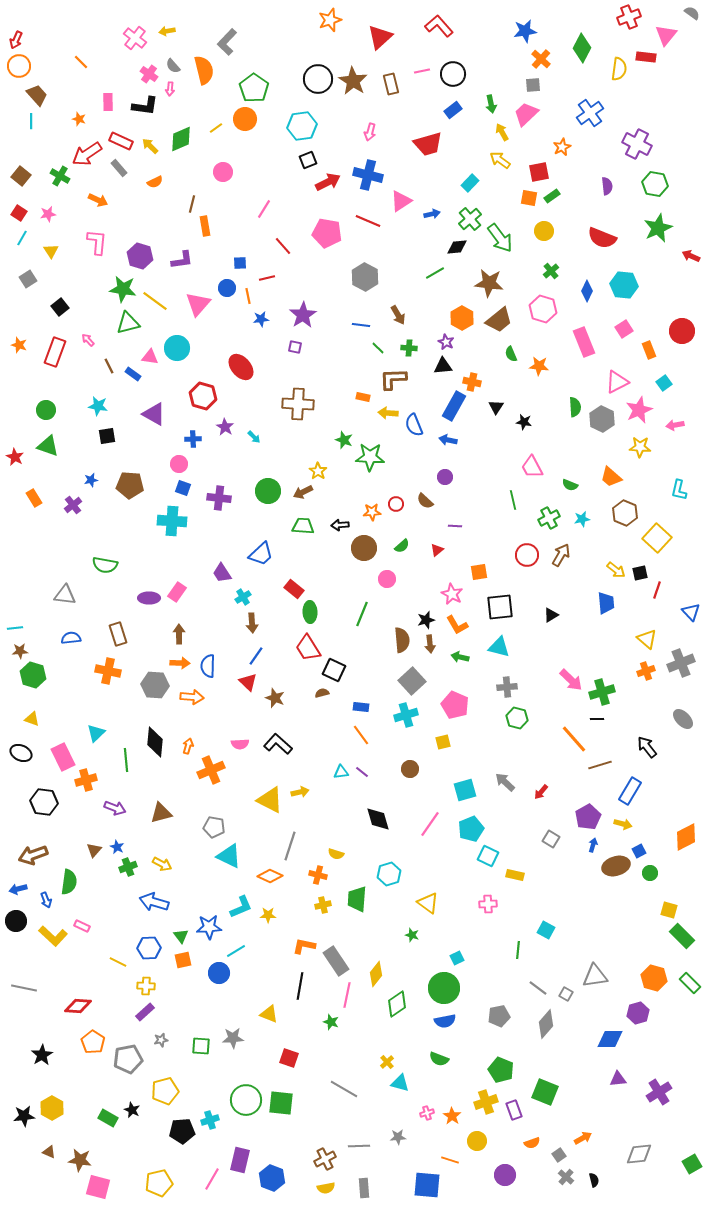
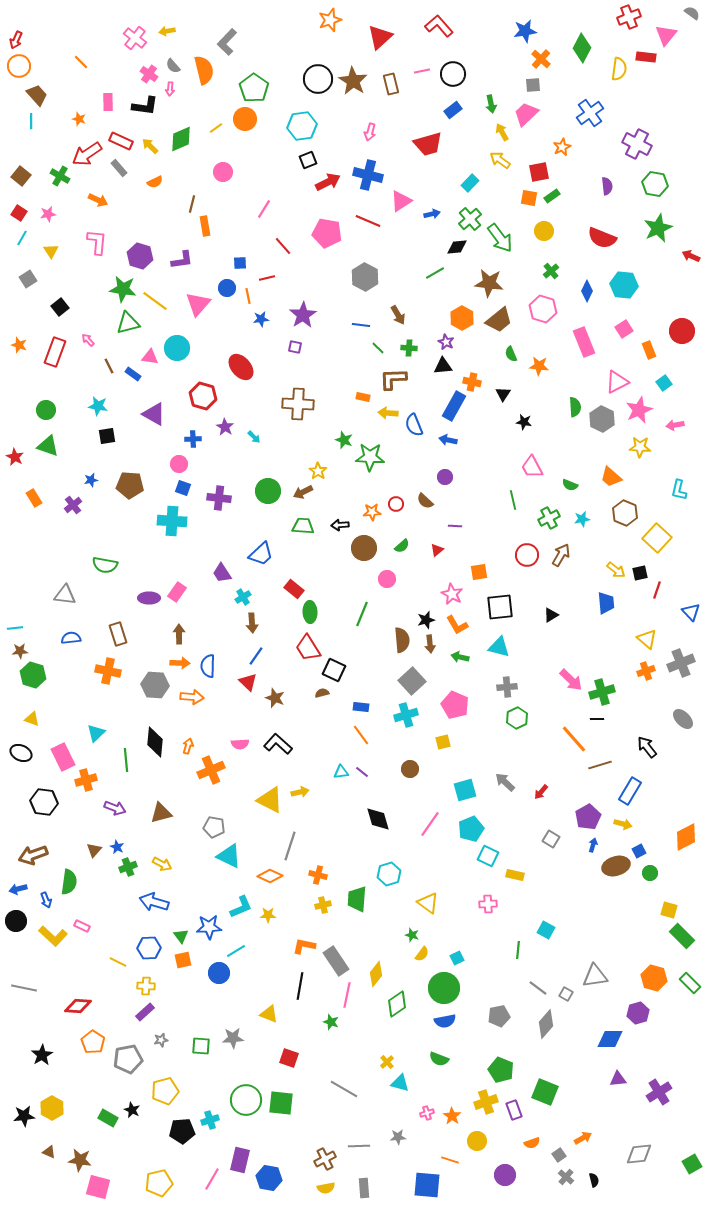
black triangle at (496, 407): moved 7 px right, 13 px up
green hexagon at (517, 718): rotated 20 degrees clockwise
yellow semicircle at (336, 854): moved 86 px right, 100 px down; rotated 70 degrees counterclockwise
blue hexagon at (272, 1178): moved 3 px left; rotated 10 degrees counterclockwise
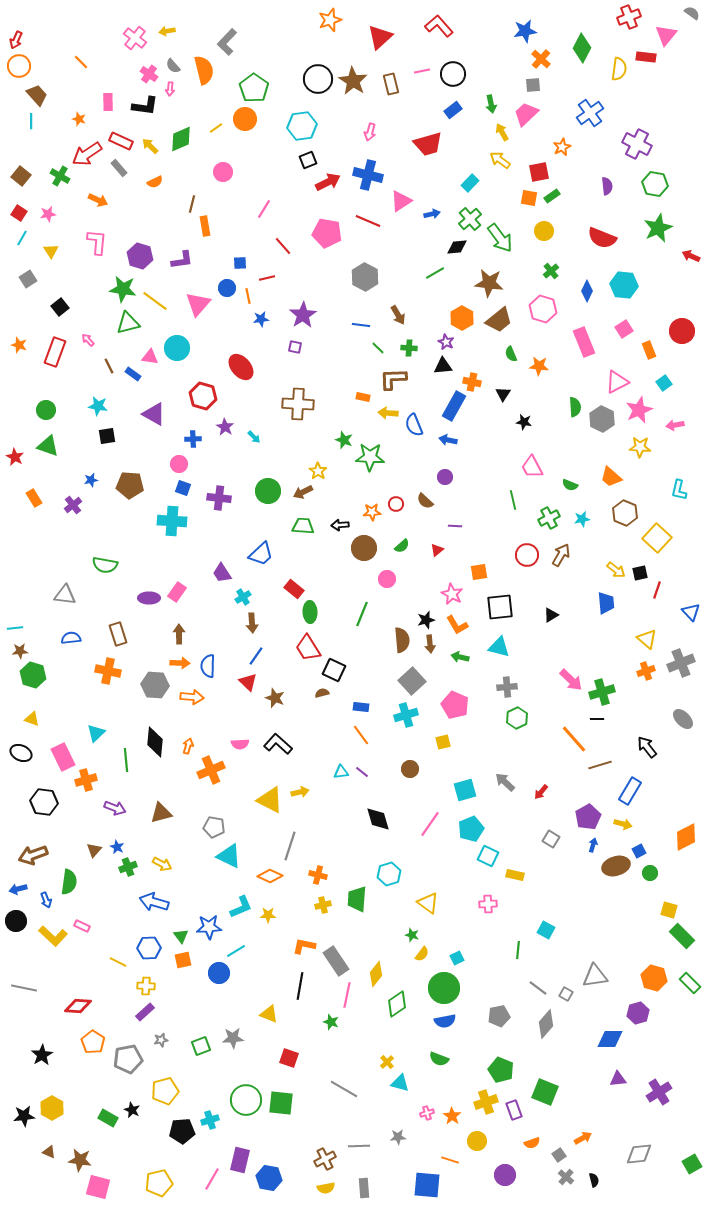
green square at (201, 1046): rotated 24 degrees counterclockwise
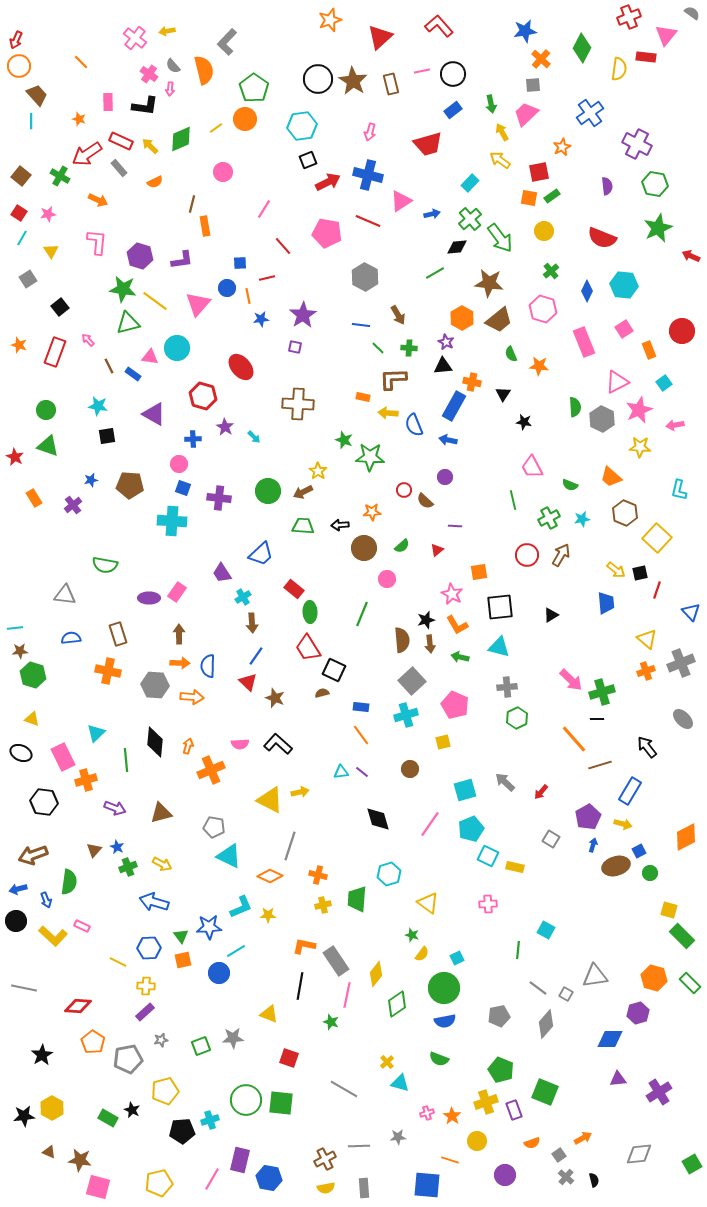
red circle at (396, 504): moved 8 px right, 14 px up
yellow rectangle at (515, 875): moved 8 px up
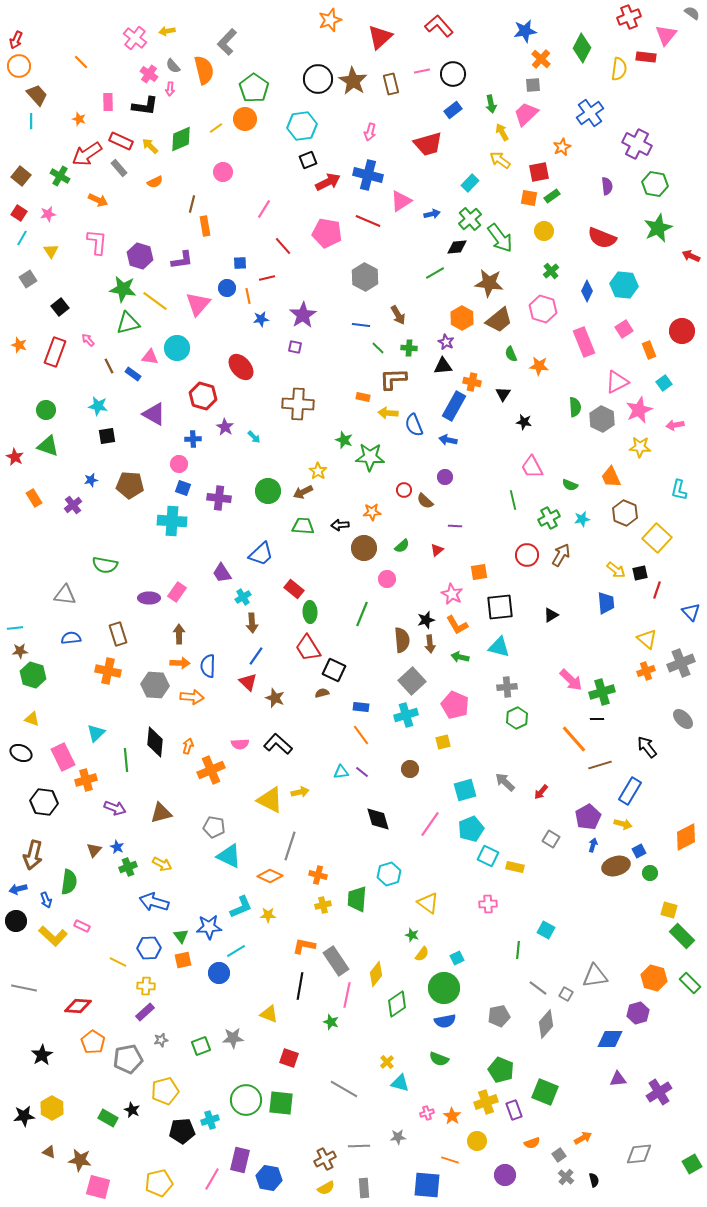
orange trapezoid at (611, 477): rotated 25 degrees clockwise
brown arrow at (33, 855): rotated 56 degrees counterclockwise
yellow semicircle at (326, 1188): rotated 18 degrees counterclockwise
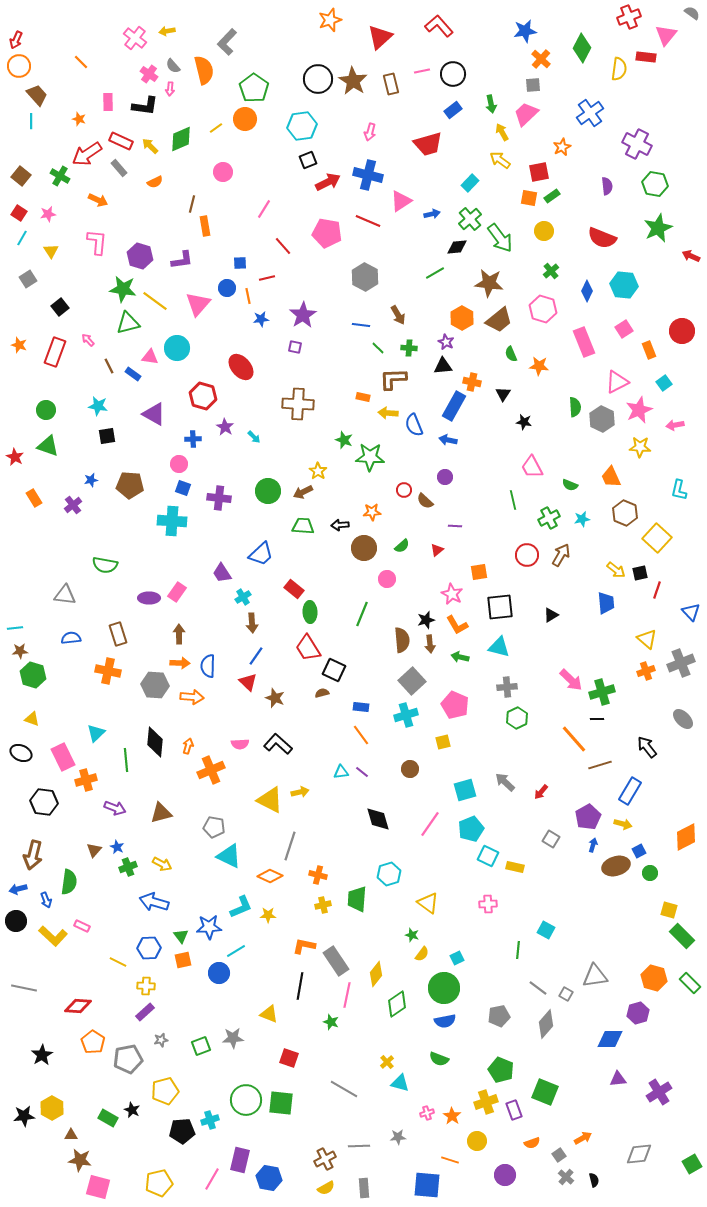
brown triangle at (49, 1152): moved 22 px right, 17 px up; rotated 24 degrees counterclockwise
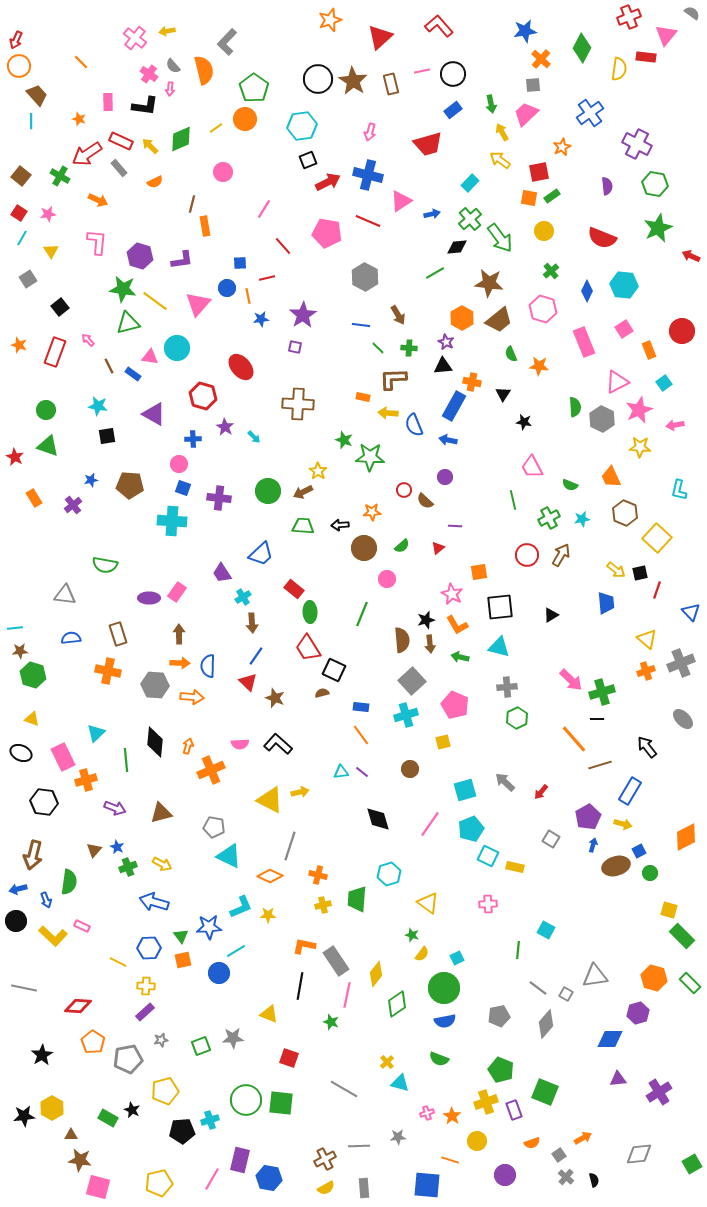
red triangle at (437, 550): moved 1 px right, 2 px up
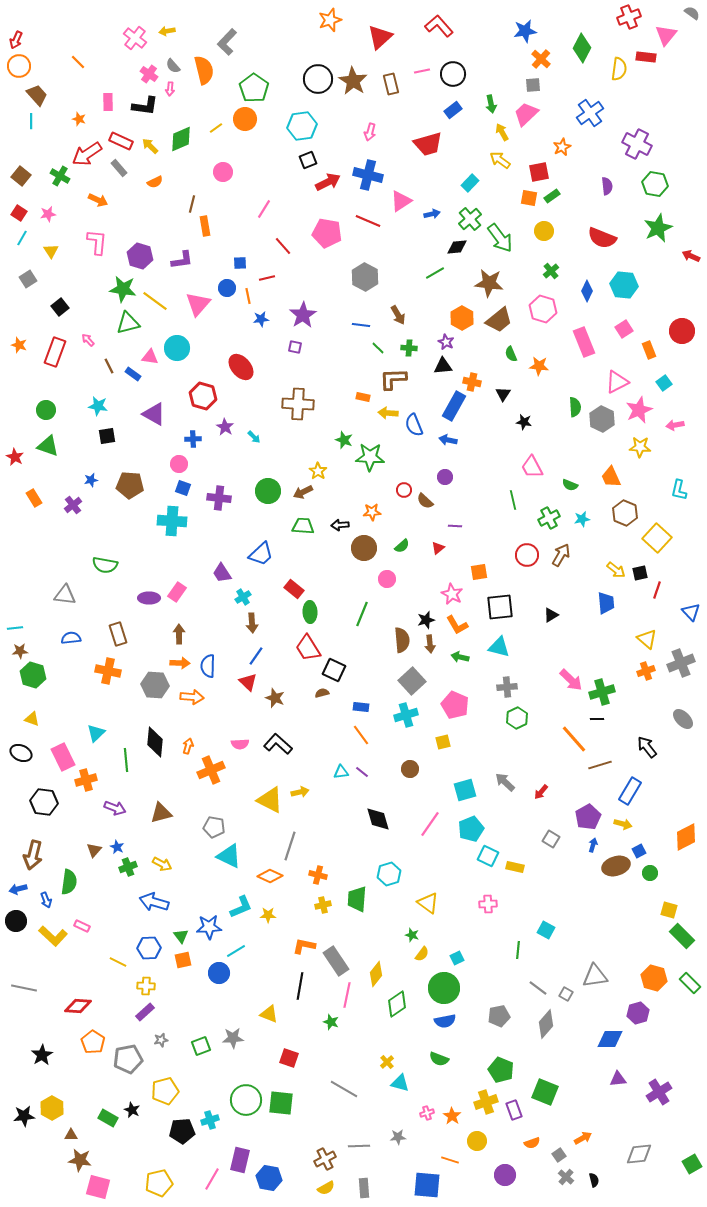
orange line at (81, 62): moved 3 px left
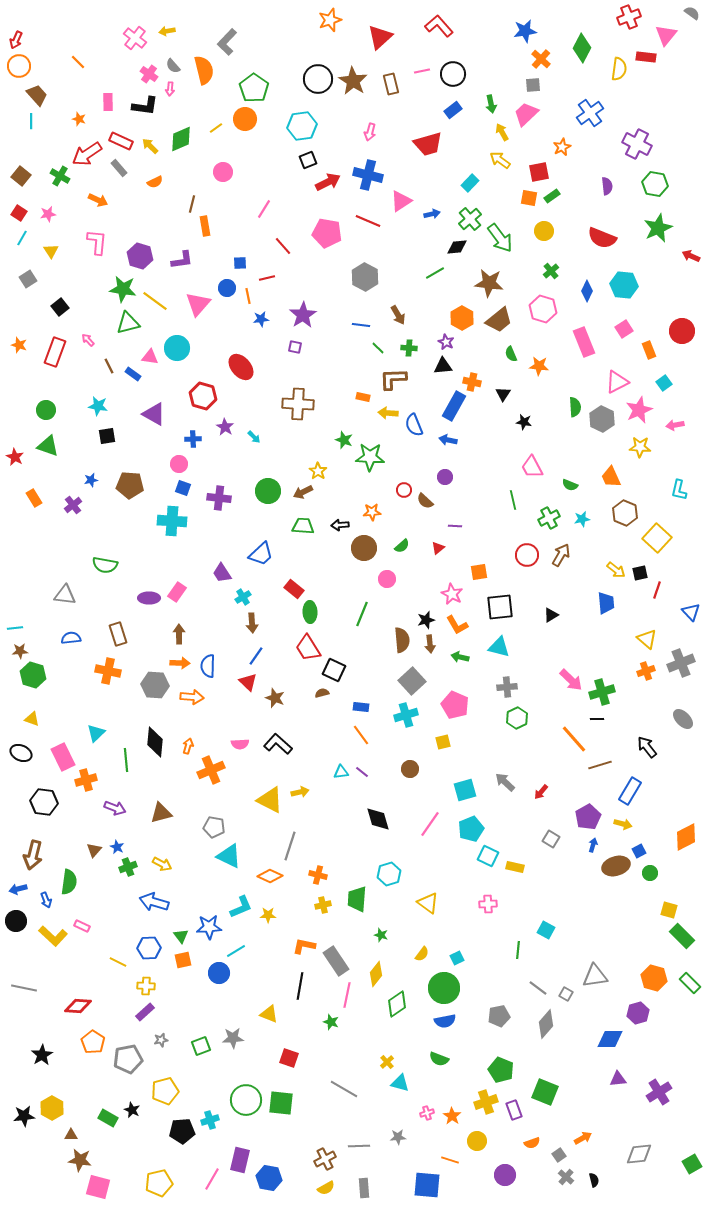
green star at (412, 935): moved 31 px left
